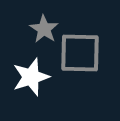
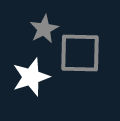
gray star: rotated 12 degrees clockwise
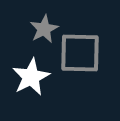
white star: rotated 9 degrees counterclockwise
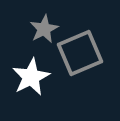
gray square: rotated 24 degrees counterclockwise
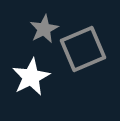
gray square: moved 3 px right, 4 px up
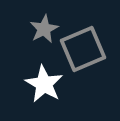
white star: moved 13 px right, 7 px down; rotated 15 degrees counterclockwise
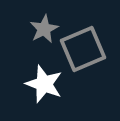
white star: rotated 9 degrees counterclockwise
